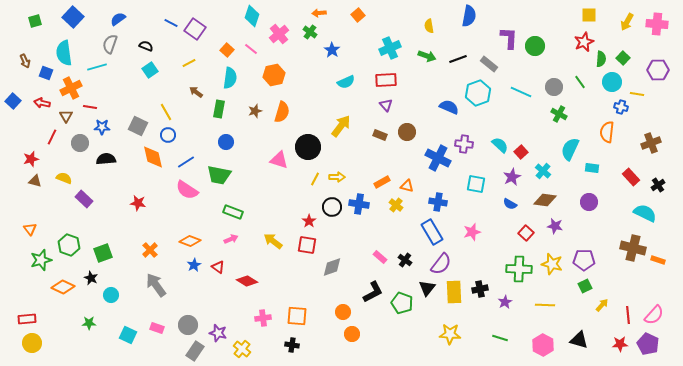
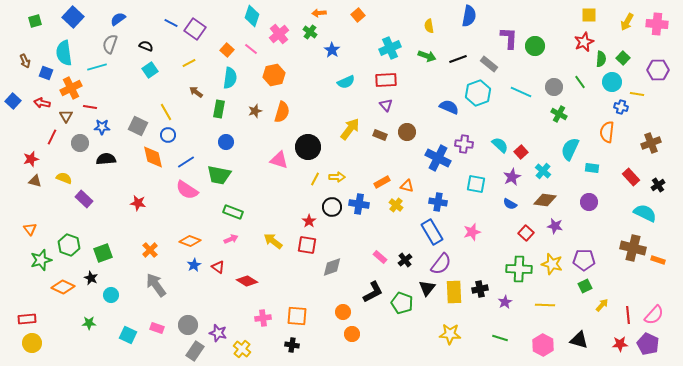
yellow arrow at (341, 126): moved 9 px right, 3 px down
black cross at (405, 260): rotated 16 degrees clockwise
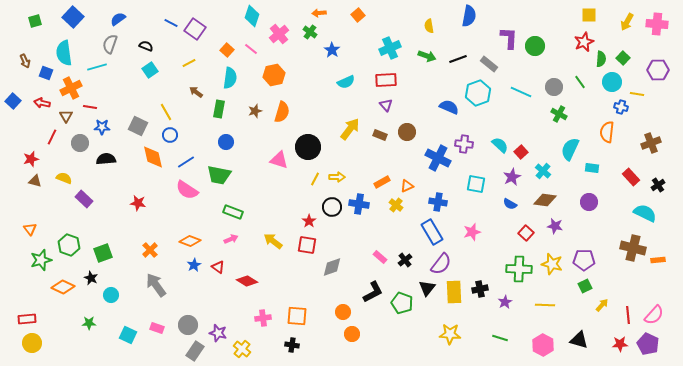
blue circle at (168, 135): moved 2 px right
orange triangle at (407, 186): rotated 40 degrees counterclockwise
orange rectangle at (658, 260): rotated 24 degrees counterclockwise
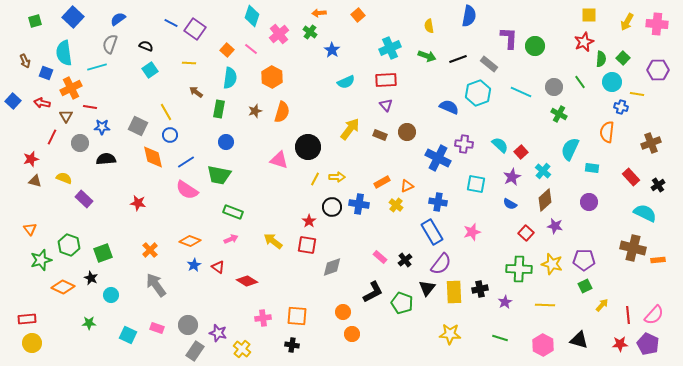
yellow line at (189, 63): rotated 32 degrees clockwise
orange hexagon at (274, 75): moved 2 px left, 2 px down; rotated 20 degrees counterclockwise
brown diamond at (545, 200): rotated 50 degrees counterclockwise
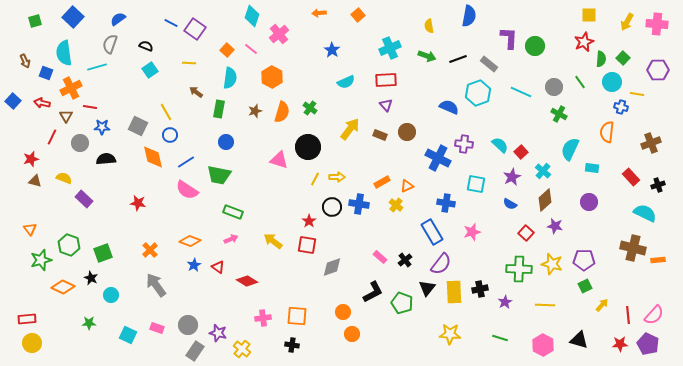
green cross at (310, 32): moved 76 px down
black cross at (658, 185): rotated 16 degrees clockwise
blue cross at (438, 202): moved 8 px right, 1 px down
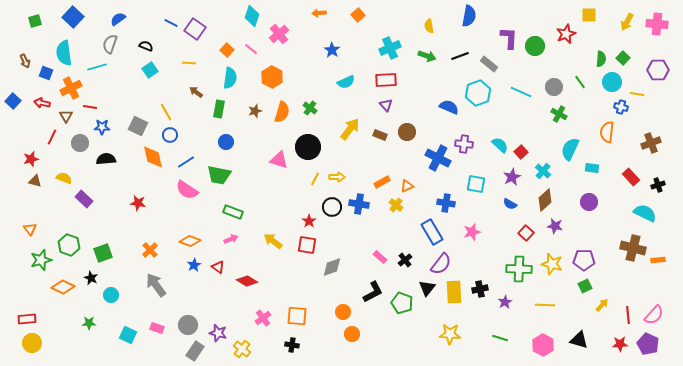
red star at (584, 42): moved 18 px left, 8 px up
black line at (458, 59): moved 2 px right, 3 px up
pink cross at (263, 318): rotated 28 degrees counterclockwise
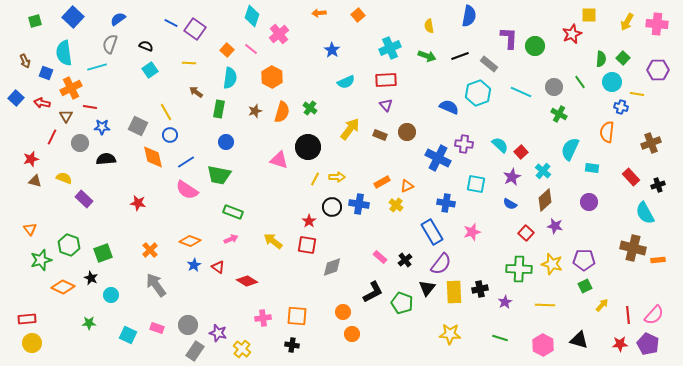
red star at (566, 34): moved 6 px right
blue square at (13, 101): moved 3 px right, 3 px up
cyan semicircle at (645, 213): rotated 145 degrees counterclockwise
pink cross at (263, 318): rotated 28 degrees clockwise
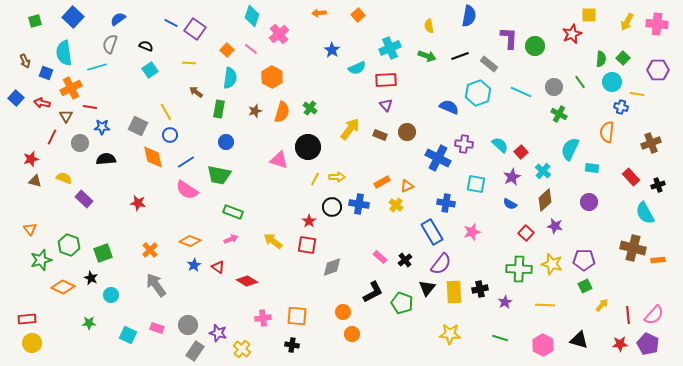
cyan semicircle at (346, 82): moved 11 px right, 14 px up
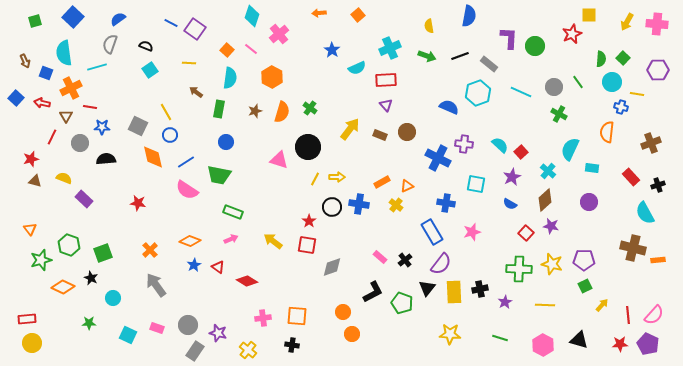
green line at (580, 82): moved 2 px left
cyan cross at (543, 171): moved 5 px right
purple star at (555, 226): moved 4 px left
cyan circle at (111, 295): moved 2 px right, 3 px down
yellow cross at (242, 349): moved 6 px right, 1 px down
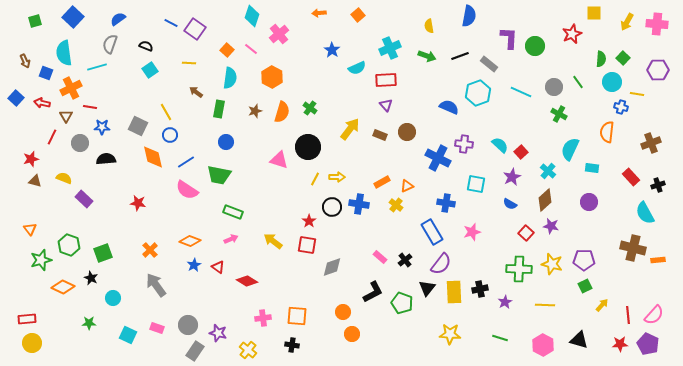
yellow square at (589, 15): moved 5 px right, 2 px up
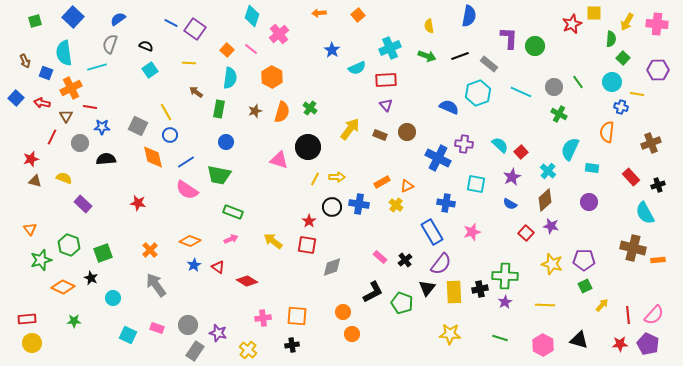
red star at (572, 34): moved 10 px up
green semicircle at (601, 59): moved 10 px right, 20 px up
purple rectangle at (84, 199): moved 1 px left, 5 px down
green cross at (519, 269): moved 14 px left, 7 px down
green star at (89, 323): moved 15 px left, 2 px up
black cross at (292, 345): rotated 16 degrees counterclockwise
